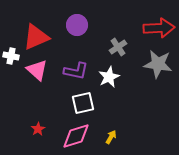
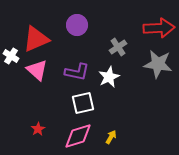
red triangle: moved 2 px down
white cross: rotated 21 degrees clockwise
purple L-shape: moved 1 px right, 1 px down
pink diamond: moved 2 px right
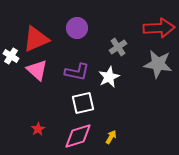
purple circle: moved 3 px down
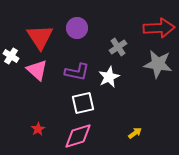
red triangle: moved 4 px right, 2 px up; rotated 40 degrees counterclockwise
yellow arrow: moved 24 px right, 4 px up; rotated 24 degrees clockwise
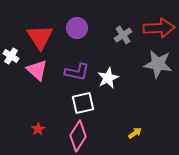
gray cross: moved 5 px right, 12 px up
white star: moved 1 px left, 1 px down
pink diamond: rotated 40 degrees counterclockwise
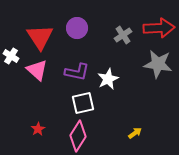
white star: moved 1 px down
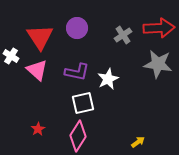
yellow arrow: moved 3 px right, 9 px down
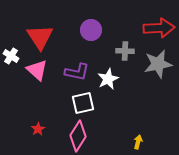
purple circle: moved 14 px right, 2 px down
gray cross: moved 2 px right, 16 px down; rotated 36 degrees clockwise
gray star: rotated 20 degrees counterclockwise
yellow arrow: rotated 40 degrees counterclockwise
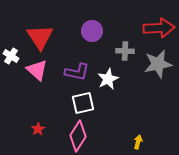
purple circle: moved 1 px right, 1 px down
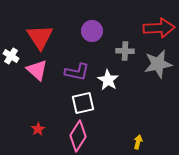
white star: moved 1 px down; rotated 15 degrees counterclockwise
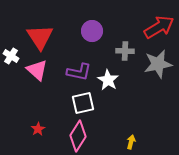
red arrow: moved 1 px up; rotated 28 degrees counterclockwise
purple L-shape: moved 2 px right
yellow arrow: moved 7 px left
